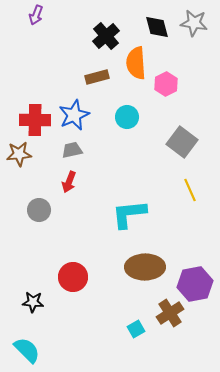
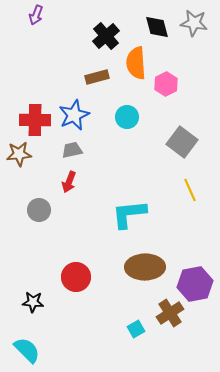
red circle: moved 3 px right
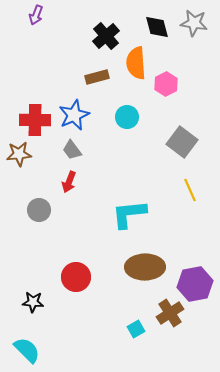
gray trapezoid: rotated 115 degrees counterclockwise
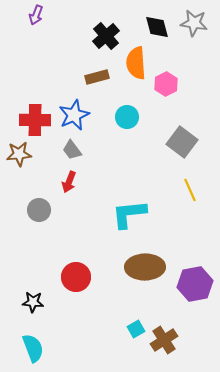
brown cross: moved 6 px left, 27 px down
cyan semicircle: moved 6 px right, 2 px up; rotated 24 degrees clockwise
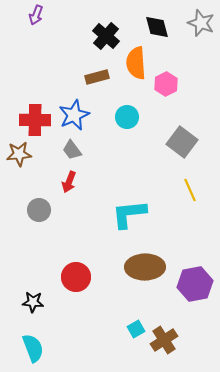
gray star: moved 7 px right; rotated 12 degrees clockwise
black cross: rotated 8 degrees counterclockwise
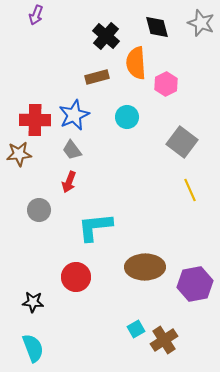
cyan L-shape: moved 34 px left, 13 px down
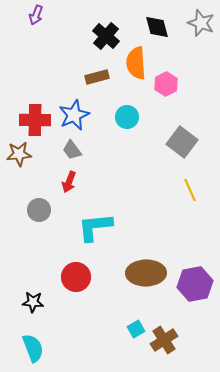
brown ellipse: moved 1 px right, 6 px down
